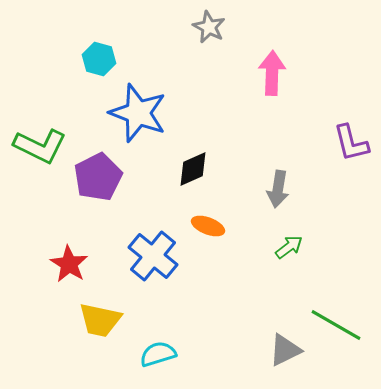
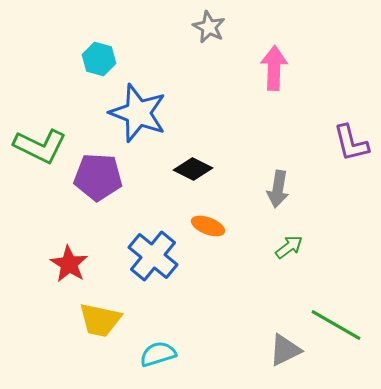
pink arrow: moved 2 px right, 5 px up
black diamond: rotated 51 degrees clockwise
purple pentagon: rotated 30 degrees clockwise
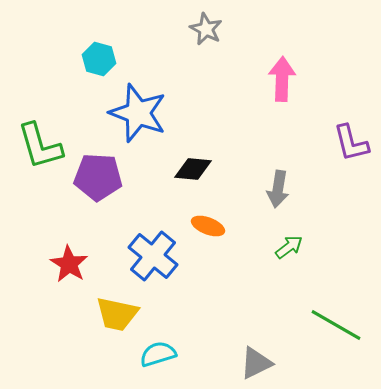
gray star: moved 3 px left, 2 px down
pink arrow: moved 8 px right, 11 px down
green L-shape: rotated 48 degrees clockwise
black diamond: rotated 21 degrees counterclockwise
yellow trapezoid: moved 17 px right, 6 px up
gray triangle: moved 29 px left, 13 px down
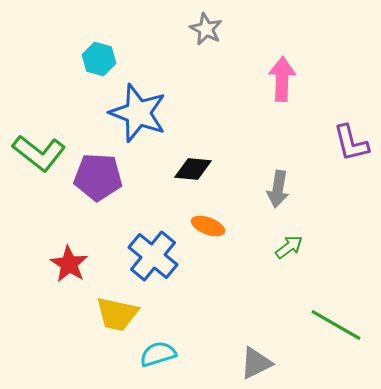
green L-shape: moved 1 px left, 7 px down; rotated 36 degrees counterclockwise
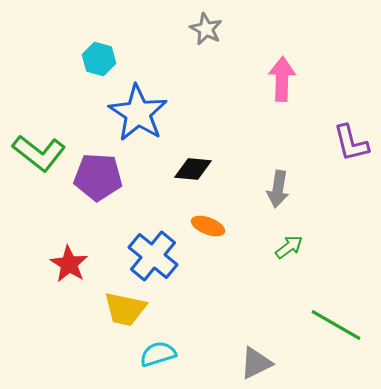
blue star: rotated 12 degrees clockwise
yellow trapezoid: moved 8 px right, 5 px up
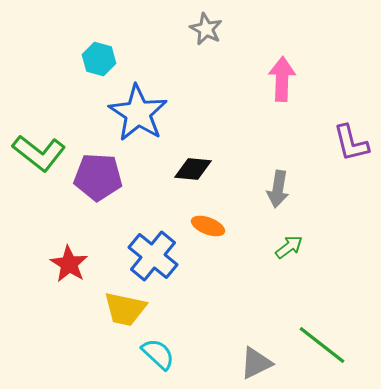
green line: moved 14 px left, 20 px down; rotated 8 degrees clockwise
cyan semicircle: rotated 60 degrees clockwise
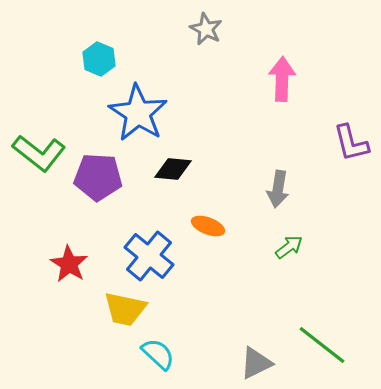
cyan hexagon: rotated 8 degrees clockwise
black diamond: moved 20 px left
blue cross: moved 4 px left
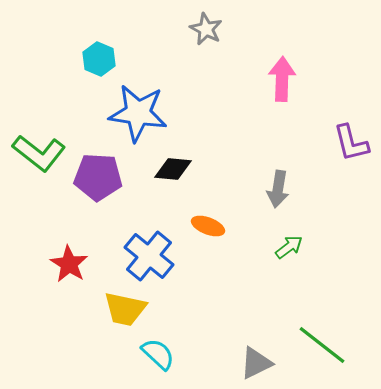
blue star: rotated 24 degrees counterclockwise
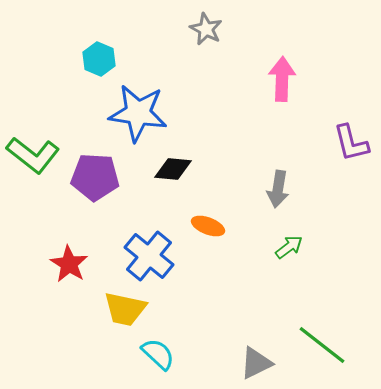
green L-shape: moved 6 px left, 2 px down
purple pentagon: moved 3 px left
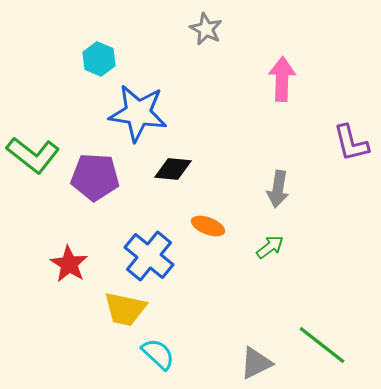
green arrow: moved 19 px left
